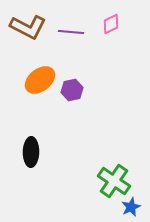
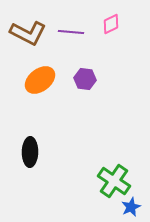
brown L-shape: moved 6 px down
purple hexagon: moved 13 px right, 11 px up; rotated 20 degrees clockwise
black ellipse: moved 1 px left
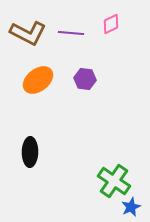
purple line: moved 1 px down
orange ellipse: moved 2 px left
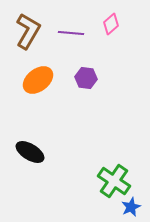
pink diamond: rotated 15 degrees counterclockwise
brown L-shape: moved 2 px up; rotated 87 degrees counterclockwise
purple hexagon: moved 1 px right, 1 px up
black ellipse: rotated 60 degrees counterclockwise
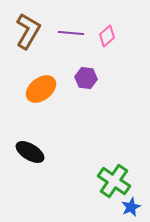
pink diamond: moved 4 px left, 12 px down
orange ellipse: moved 3 px right, 9 px down
